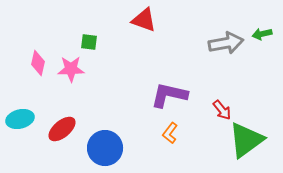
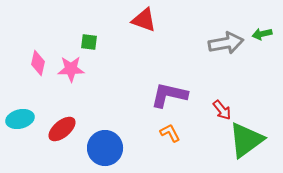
orange L-shape: rotated 115 degrees clockwise
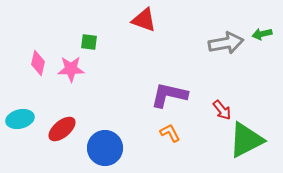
green triangle: rotated 9 degrees clockwise
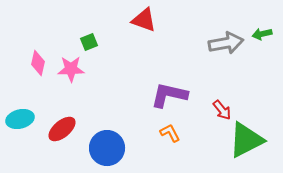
green square: rotated 30 degrees counterclockwise
blue circle: moved 2 px right
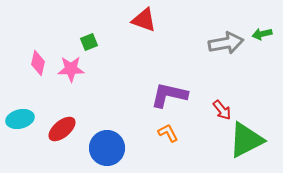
orange L-shape: moved 2 px left
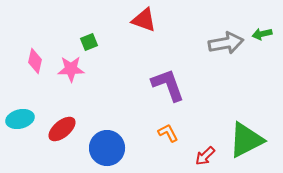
pink diamond: moved 3 px left, 2 px up
purple L-shape: moved 1 px left, 10 px up; rotated 57 degrees clockwise
red arrow: moved 17 px left, 46 px down; rotated 85 degrees clockwise
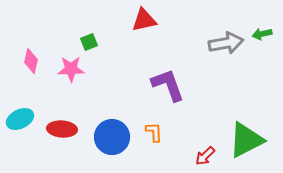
red triangle: rotated 32 degrees counterclockwise
pink diamond: moved 4 px left
cyan ellipse: rotated 12 degrees counterclockwise
red ellipse: rotated 44 degrees clockwise
orange L-shape: moved 14 px left, 1 px up; rotated 25 degrees clockwise
blue circle: moved 5 px right, 11 px up
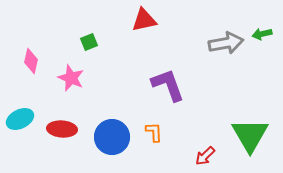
pink star: moved 9 px down; rotated 24 degrees clockwise
green triangle: moved 4 px right, 5 px up; rotated 33 degrees counterclockwise
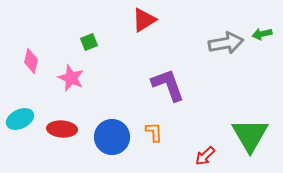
red triangle: rotated 20 degrees counterclockwise
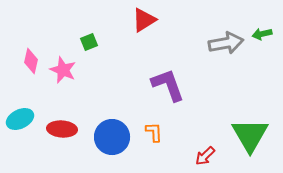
pink star: moved 8 px left, 8 px up
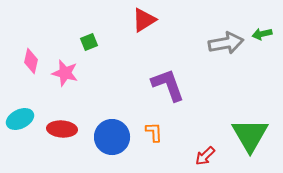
pink star: moved 2 px right, 3 px down; rotated 8 degrees counterclockwise
